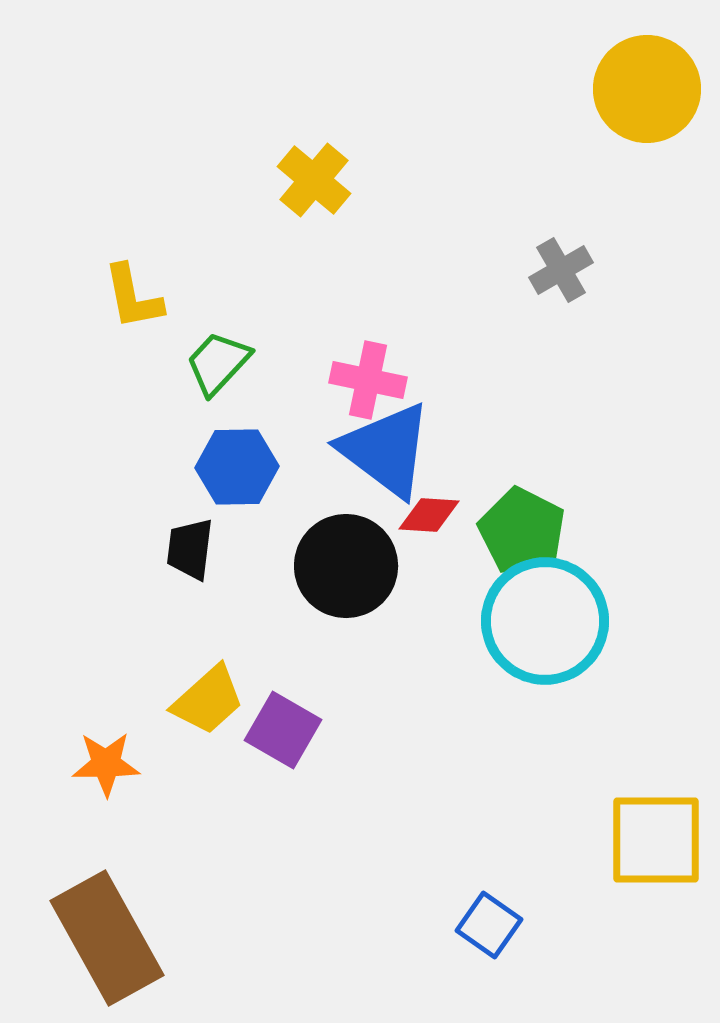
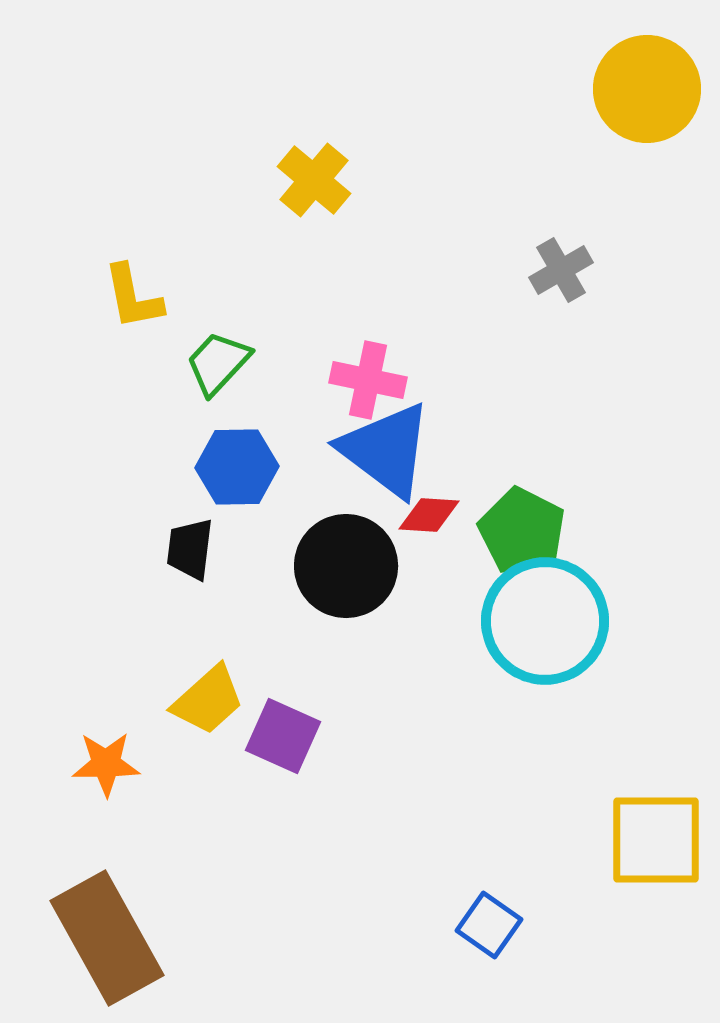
purple square: moved 6 px down; rotated 6 degrees counterclockwise
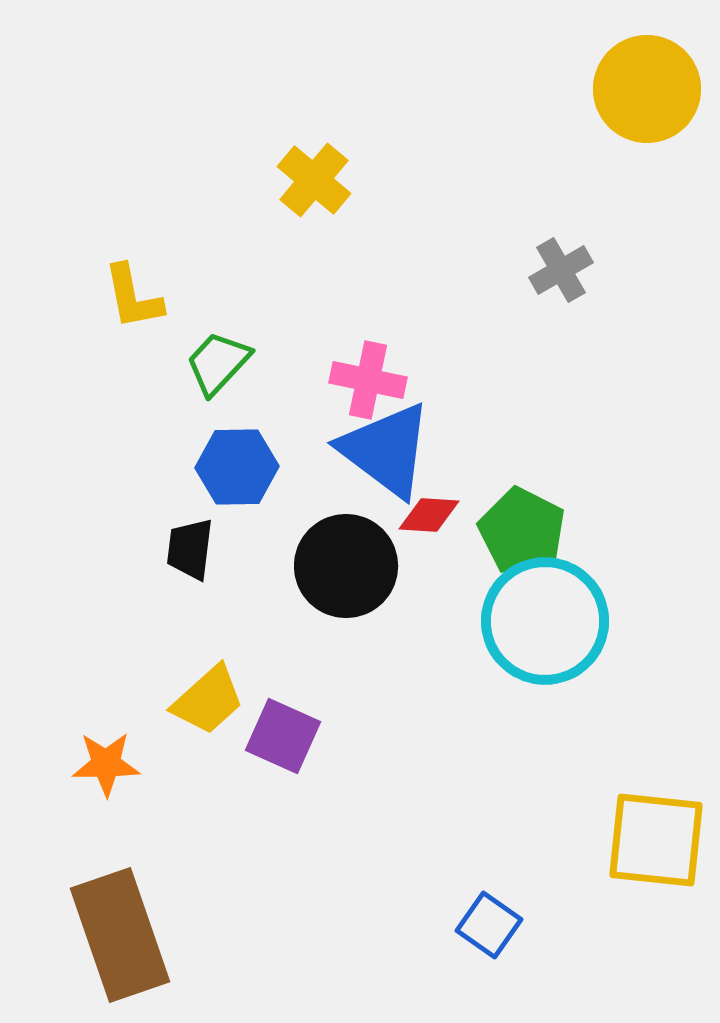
yellow square: rotated 6 degrees clockwise
brown rectangle: moved 13 px right, 3 px up; rotated 10 degrees clockwise
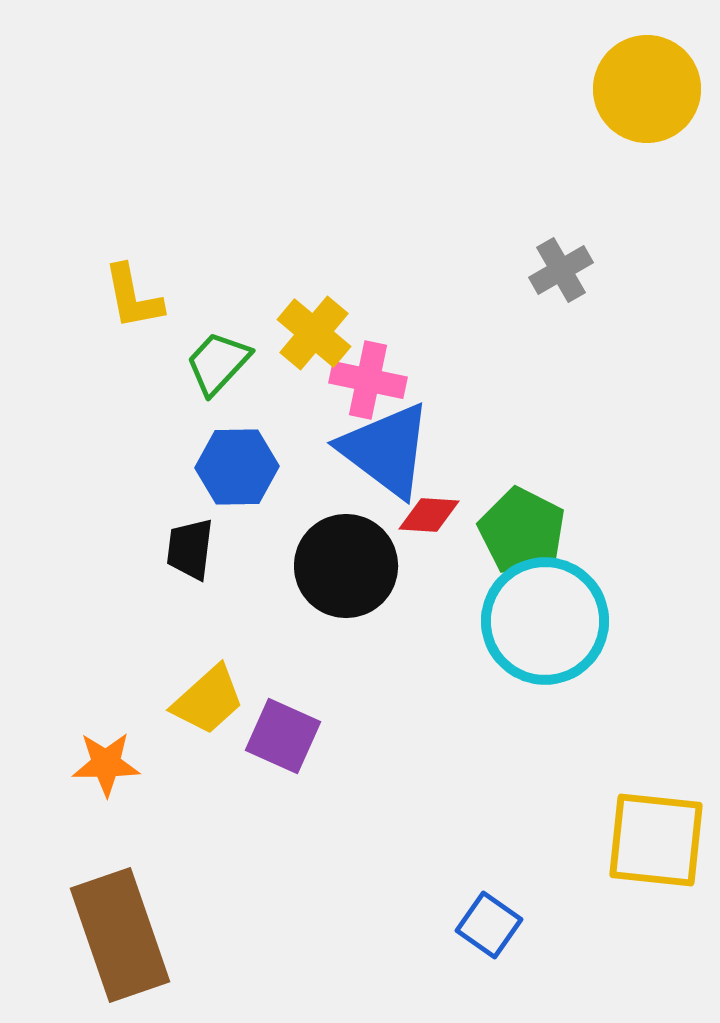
yellow cross: moved 153 px down
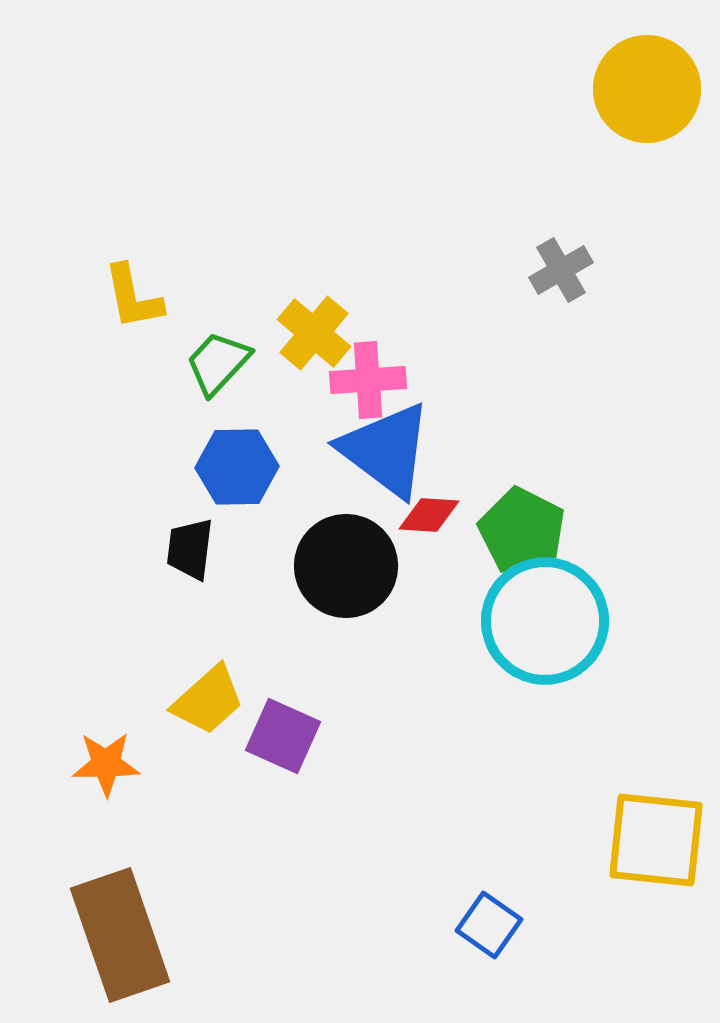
pink cross: rotated 16 degrees counterclockwise
